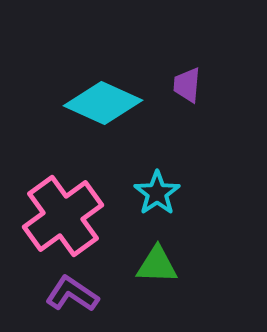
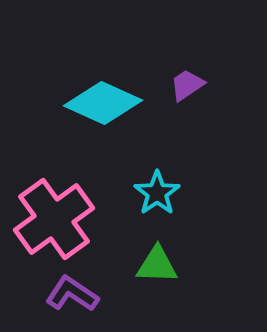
purple trapezoid: rotated 51 degrees clockwise
pink cross: moved 9 px left, 3 px down
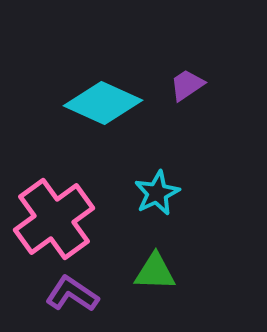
cyan star: rotated 9 degrees clockwise
green triangle: moved 2 px left, 7 px down
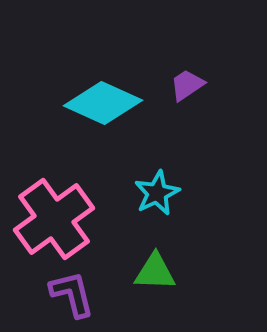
purple L-shape: rotated 42 degrees clockwise
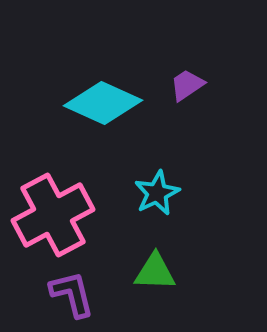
pink cross: moved 1 px left, 4 px up; rotated 8 degrees clockwise
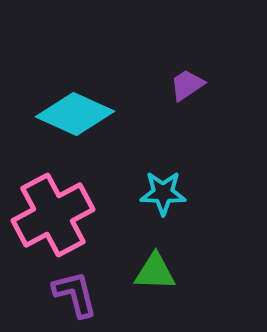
cyan diamond: moved 28 px left, 11 px down
cyan star: moved 6 px right; rotated 27 degrees clockwise
purple L-shape: moved 3 px right
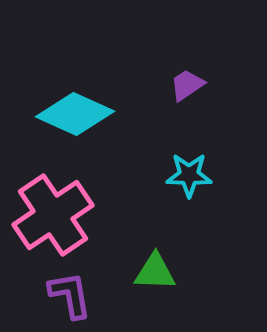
cyan star: moved 26 px right, 18 px up
pink cross: rotated 6 degrees counterclockwise
purple L-shape: moved 5 px left, 1 px down; rotated 4 degrees clockwise
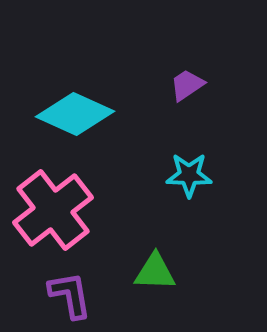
pink cross: moved 5 px up; rotated 4 degrees counterclockwise
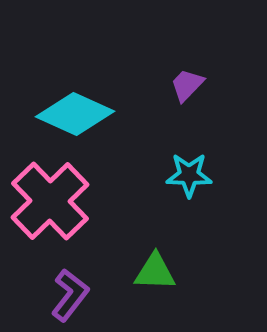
purple trapezoid: rotated 12 degrees counterclockwise
pink cross: moved 3 px left, 9 px up; rotated 6 degrees counterclockwise
purple L-shape: rotated 48 degrees clockwise
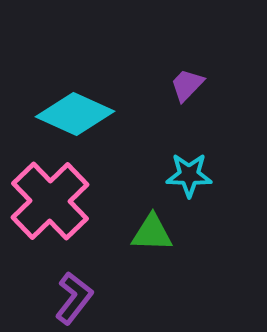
green triangle: moved 3 px left, 39 px up
purple L-shape: moved 4 px right, 3 px down
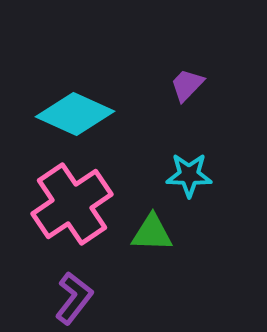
pink cross: moved 22 px right, 3 px down; rotated 10 degrees clockwise
